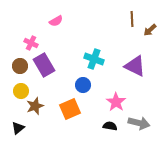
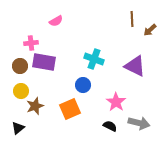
pink cross: rotated 32 degrees counterclockwise
purple rectangle: moved 3 px up; rotated 50 degrees counterclockwise
black semicircle: rotated 16 degrees clockwise
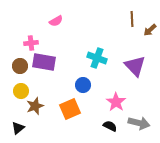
cyan cross: moved 3 px right, 1 px up
purple triangle: rotated 20 degrees clockwise
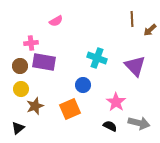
yellow circle: moved 2 px up
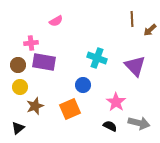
brown circle: moved 2 px left, 1 px up
yellow circle: moved 1 px left, 2 px up
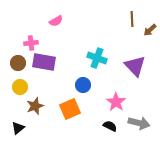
brown circle: moved 2 px up
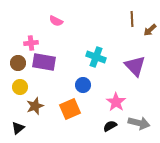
pink semicircle: rotated 56 degrees clockwise
cyan cross: moved 1 px left, 1 px up
black semicircle: rotated 56 degrees counterclockwise
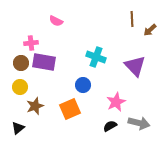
brown circle: moved 3 px right
pink star: rotated 12 degrees clockwise
